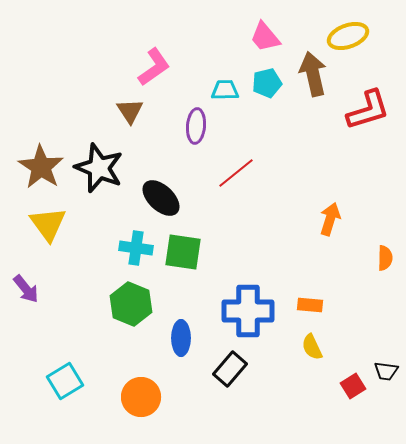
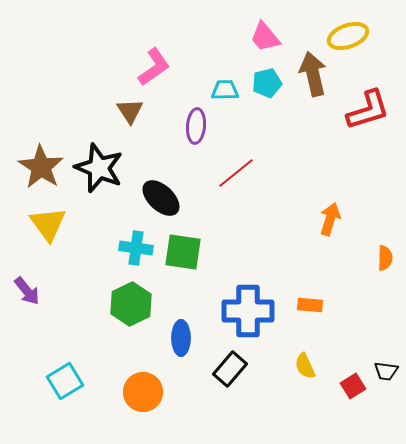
purple arrow: moved 1 px right, 2 px down
green hexagon: rotated 12 degrees clockwise
yellow semicircle: moved 7 px left, 19 px down
orange circle: moved 2 px right, 5 px up
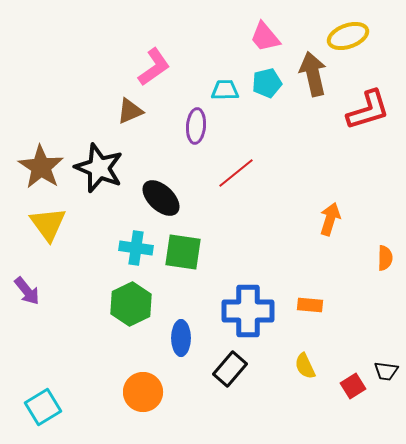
brown triangle: rotated 40 degrees clockwise
cyan square: moved 22 px left, 26 px down
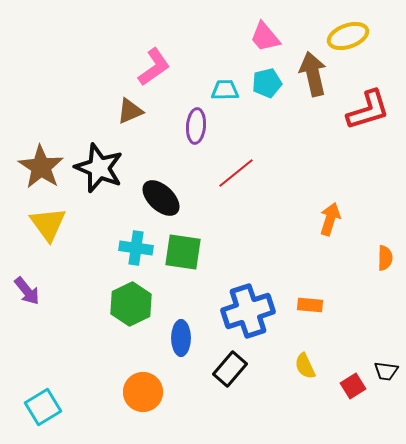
blue cross: rotated 18 degrees counterclockwise
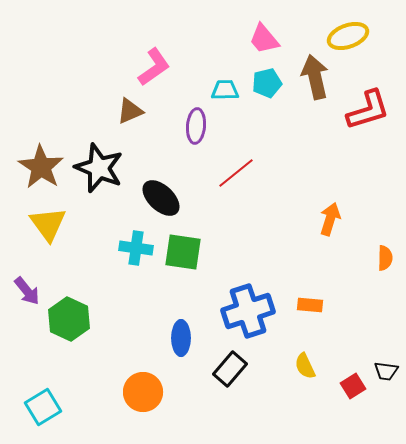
pink trapezoid: moved 1 px left, 2 px down
brown arrow: moved 2 px right, 3 px down
green hexagon: moved 62 px left, 15 px down; rotated 9 degrees counterclockwise
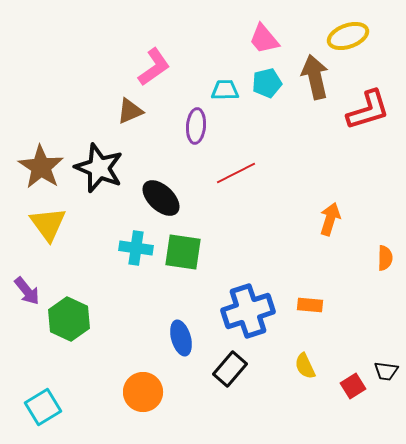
red line: rotated 12 degrees clockwise
blue ellipse: rotated 16 degrees counterclockwise
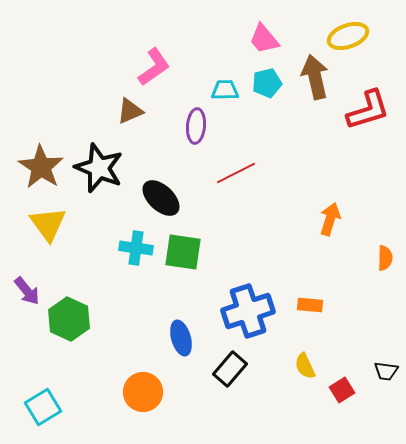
red square: moved 11 px left, 4 px down
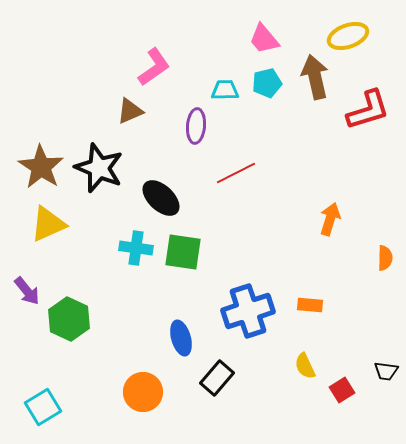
yellow triangle: rotated 42 degrees clockwise
black rectangle: moved 13 px left, 9 px down
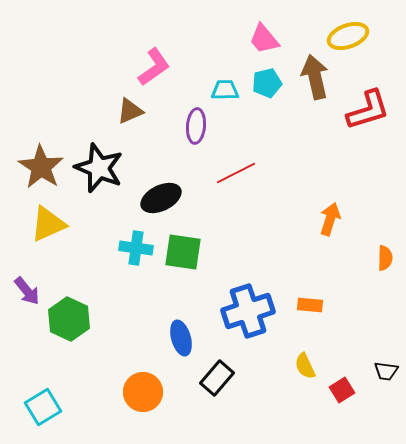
black ellipse: rotated 69 degrees counterclockwise
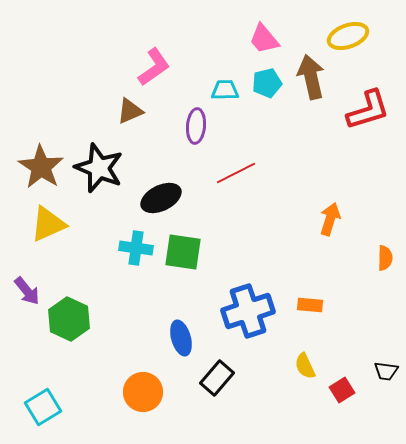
brown arrow: moved 4 px left
